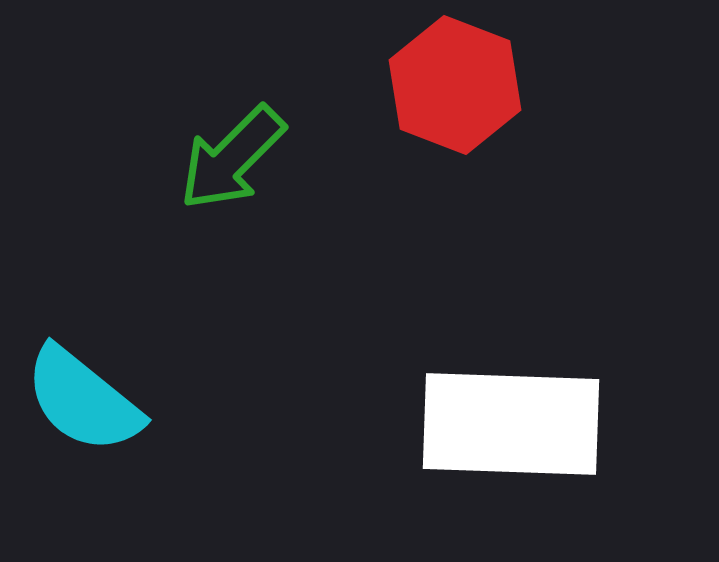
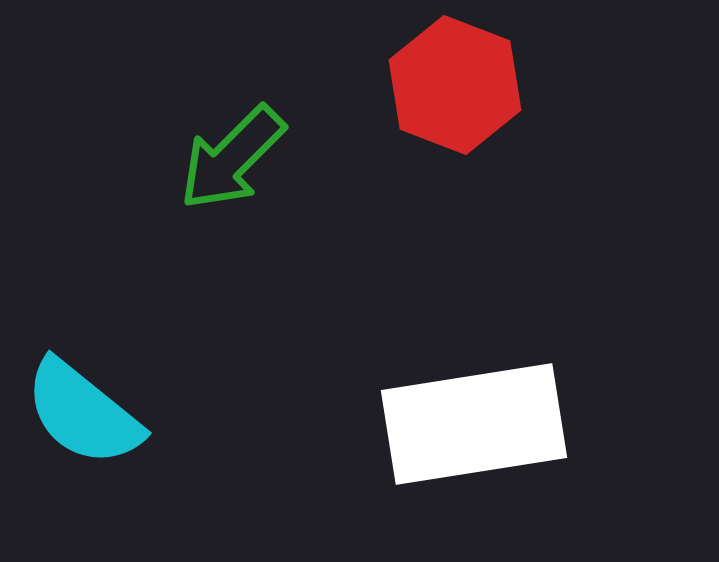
cyan semicircle: moved 13 px down
white rectangle: moved 37 px left; rotated 11 degrees counterclockwise
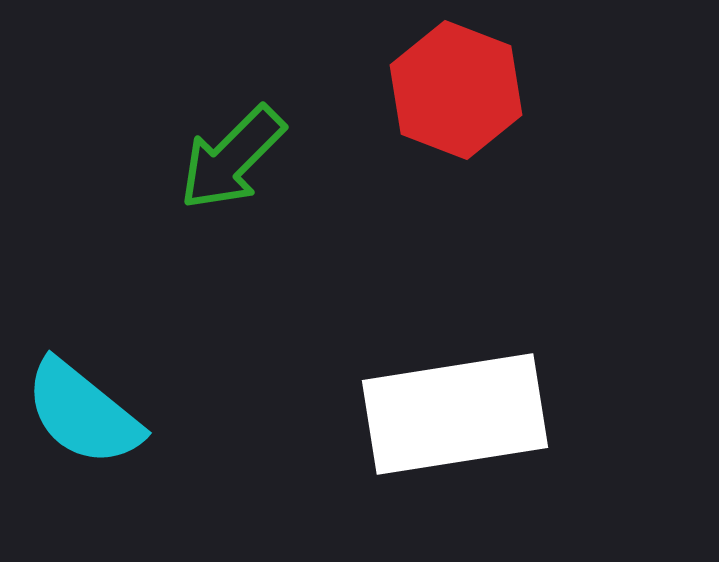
red hexagon: moved 1 px right, 5 px down
white rectangle: moved 19 px left, 10 px up
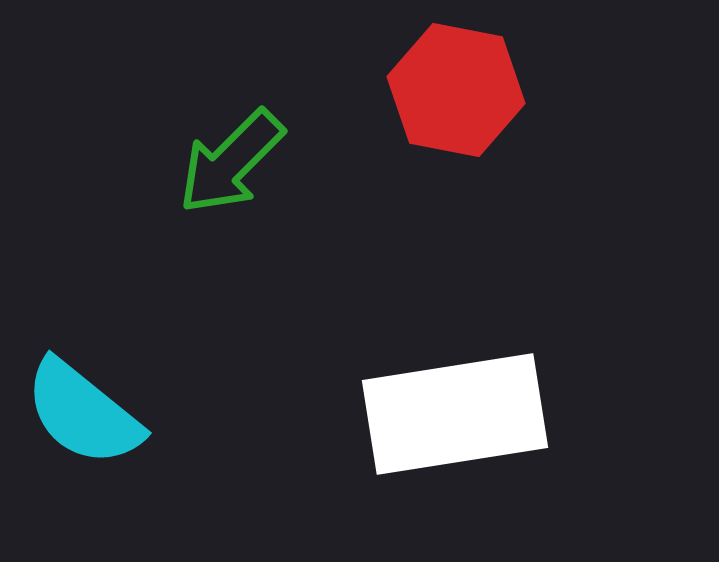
red hexagon: rotated 10 degrees counterclockwise
green arrow: moved 1 px left, 4 px down
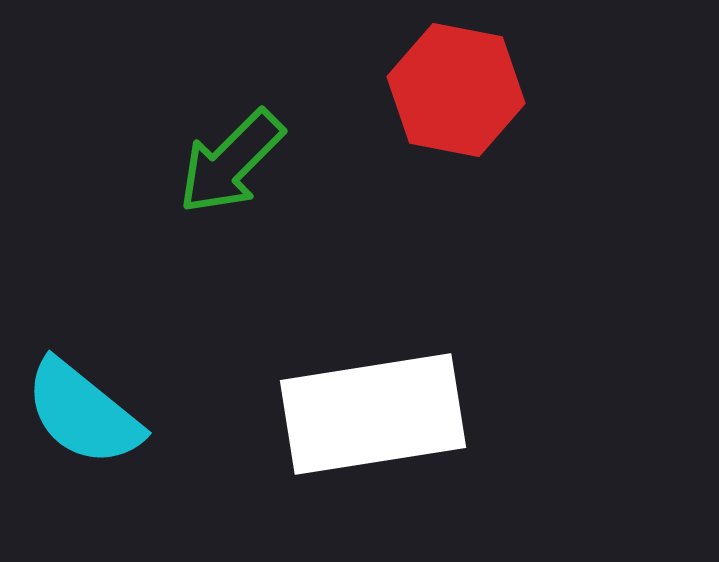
white rectangle: moved 82 px left
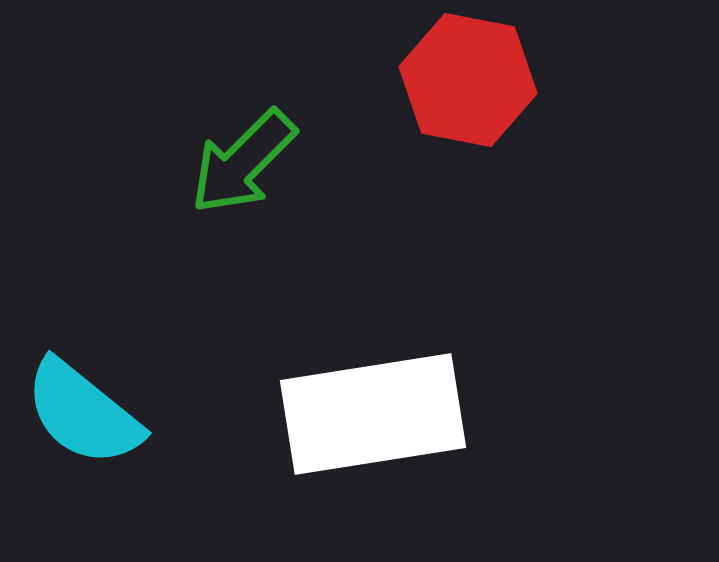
red hexagon: moved 12 px right, 10 px up
green arrow: moved 12 px right
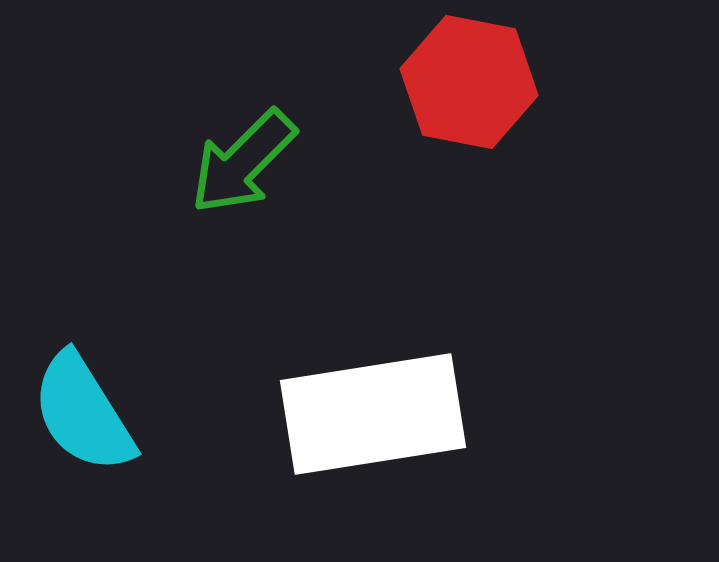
red hexagon: moved 1 px right, 2 px down
cyan semicircle: rotated 19 degrees clockwise
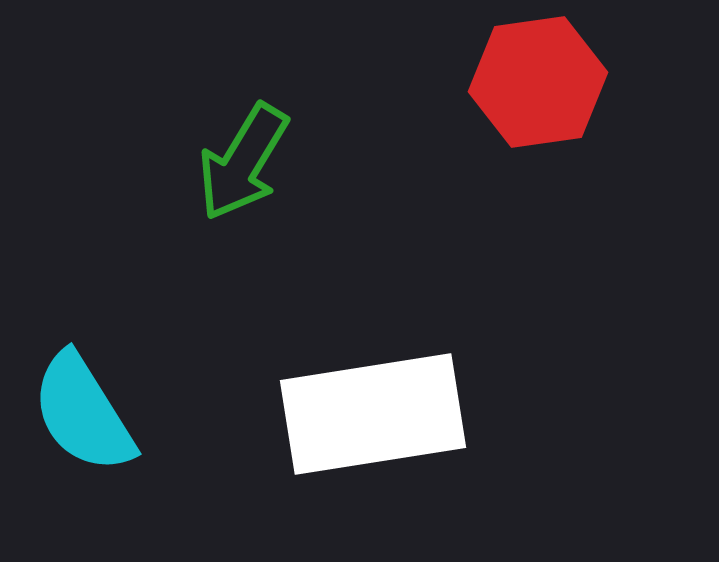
red hexagon: moved 69 px right; rotated 19 degrees counterclockwise
green arrow: rotated 14 degrees counterclockwise
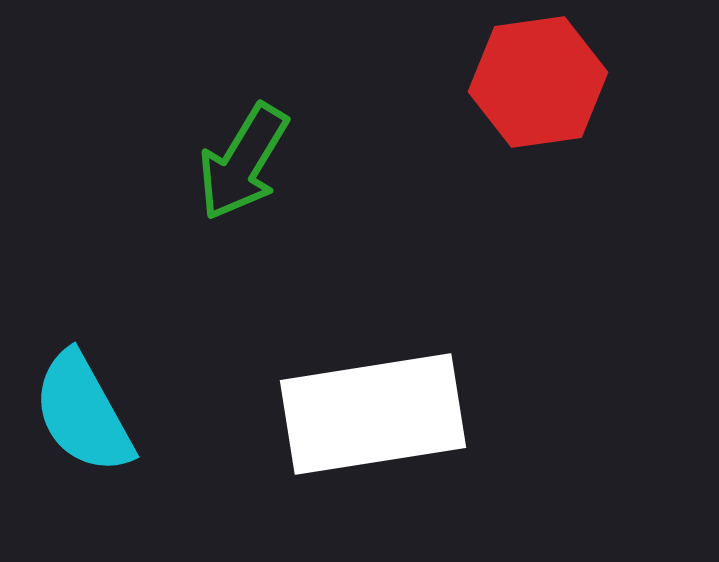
cyan semicircle: rotated 3 degrees clockwise
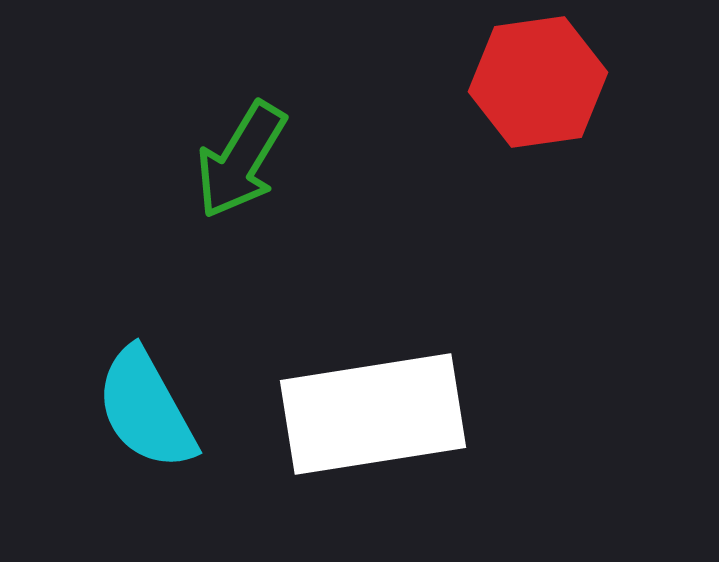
green arrow: moved 2 px left, 2 px up
cyan semicircle: moved 63 px right, 4 px up
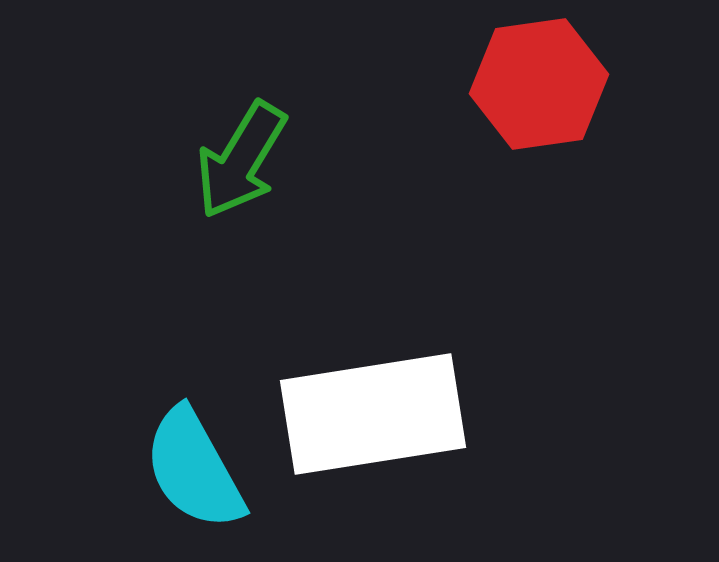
red hexagon: moved 1 px right, 2 px down
cyan semicircle: moved 48 px right, 60 px down
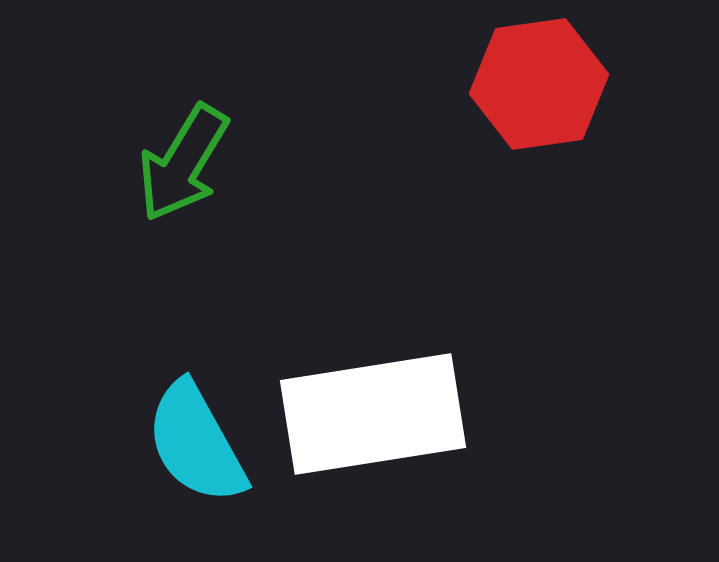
green arrow: moved 58 px left, 3 px down
cyan semicircle: moved 2 px right, 26 px up
